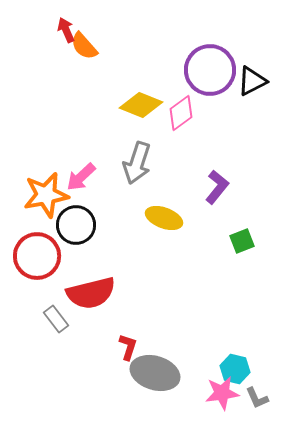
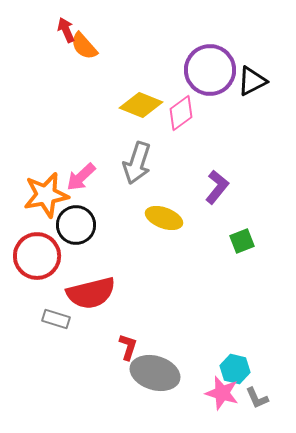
gray rectangle: rotated 36 degrees counterclockwise
pink star: rotated 24 degrees clockwise
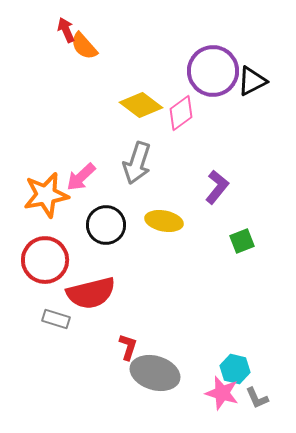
purple circle: moved 3 px right, 1 px down
yellow diamond: rotated 15 degrees clockwise
yellow ellipse: moved 3 px down; rotated 9 degrees counterclockwise
black circle: moved 30 px right
red circle: moved 8 px right, 4 px down
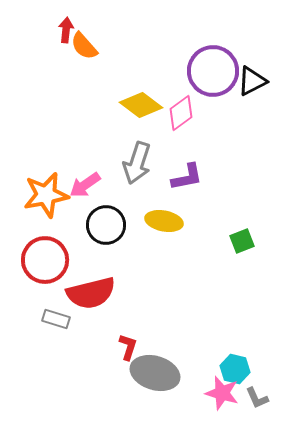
red arrow: rotated 30 degrees clockwise
pink arrow: moved 4 px right, 8 px down; rotated 8 degrees clockwise
purple L-shape: moved 30 px left, 10 px up; rotated 40 degrees clockwise
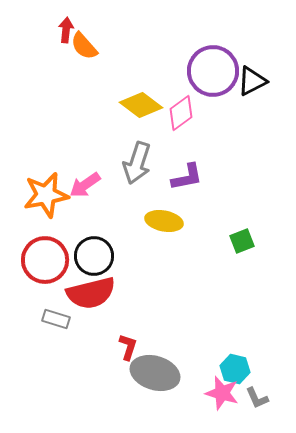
black circle: moved 12 px left, 31 px down
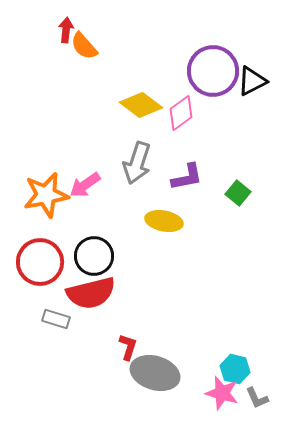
green square: moved 4 px left, 48 px up; rotated 30 degrees counterclockwise
red circle: moved 5 px left, 2 px down
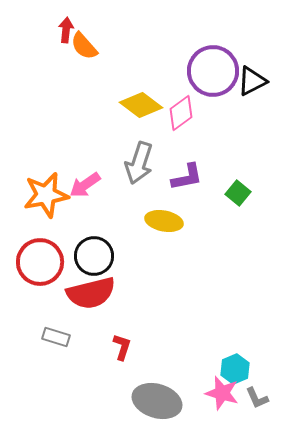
gray arrow: moved 2 px right
gray rectangle: moved 18 px down
red L-shape: moved 6 px left
cyan hexagon: rotated 24 degrees clockwise
gray ellipse: moved 2 px right, 28 px down
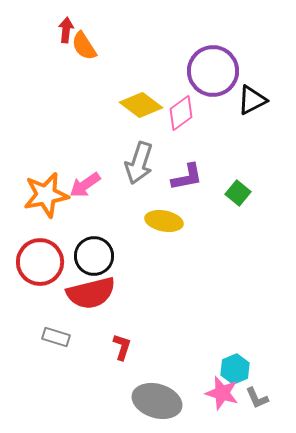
orange semicircle: rotated 8 degrees clockwise
black triangle: moved 19 px down
